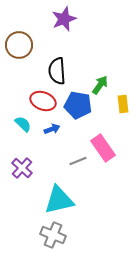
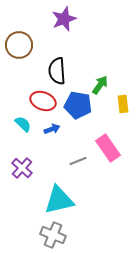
pink rectangle: moved 5 px right
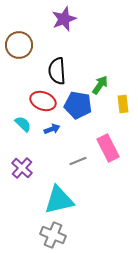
pink rectangle: rotated 8 degrees clockwise
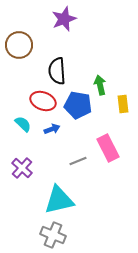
green arrow: rotated 48 degrees counterclockwise
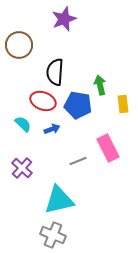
black semicircle: moved 2 px left, 1 px down; rotated 8 degrees clockwise
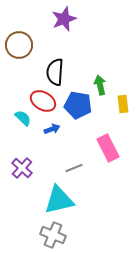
red ellipse: rotated 10 degrees clockwise
cyan semicircle: moved 6 px up
gray line: moved 4 px left, 7 px down
